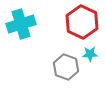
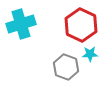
red hexagon: moved 1 px left, 3 px down
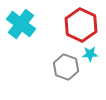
cyan cross: rotated 36 degrees counterclockwise
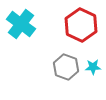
cyan star: moved 3 px right, 13 px down
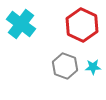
red hexagon: moved 1 px right
gray hexagon: moved 1 px left, 1 px up
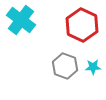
cyan cross: moved 4 px up
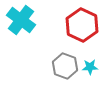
cyan star: moved 3 px left
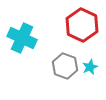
cyan cross: moved 1 px right, 18 px down; rotated 12 degrees counterclockwise
cyan star: rotated 21 degrees counterclockwise
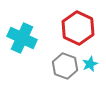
red hexagon: moved 4 px left, 3 px down
cyan star: moved 3 px up
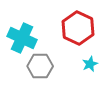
gray hexagon: moved 25 px left; rotated 20 degrees counterclockwise
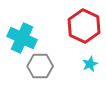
red hexagon: moved 6 px right, 2 px up
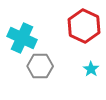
cyan star: moved 1 px right, 5 px down; rotated 14 degrees counterclockwise
